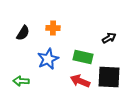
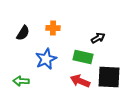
black arrow: moved 11 px left
blue star: moved 2 px left
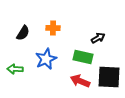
green arrow: moved 6 px left, 12 px up
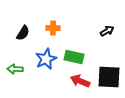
black arrow: moved 9 px right, 7 px up
green rectangle: moved 9 px left
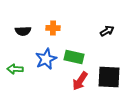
black semicircle: moved 2 px up; rotated 56 degrees clockwise
red arrow: rotated 78 degrees counterclockwise
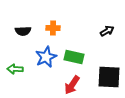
blue star: moved 2 px up
red arrow: moved 8 px left, 4 px down
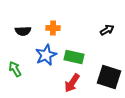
black arrow: moved 1 px up
blue star: moved 2 px up
green arrow: rotated 56 degrees clockwise
black square: rotated 15 degrees clockwise
red arrow: moved 2 px up
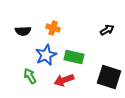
orange cross: rotated 16 degrees clockwise
green arrow: moved 15 px right, 7 px down
red arrow: moved 8 px left, 3 px up; rotated 36 degrees clockwise
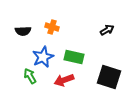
orange cross: moved 1 px left, 1 px up
blue star: moved 3 px left, 2 px down
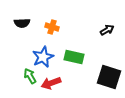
black semicircle: moved 1 px left, 8 px up
red arrow: moved 13 px left, 3 px down
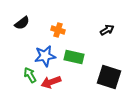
black semicircle: rotated 35 degrees counterclockwise
orange cross: moved 6 px right, 3 px down
blue star: moved 2 px right, 1 px up; rotated 15 degrees clockwise
green arrow: moved 1 px up
red arrow: moved 1 px up
